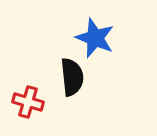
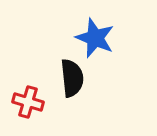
black semicircle: moved 1 px down
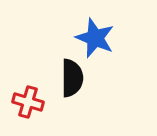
black semicircle: rotated 6 degrees clockwise
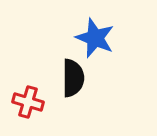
black semicircle: moved 1 px right
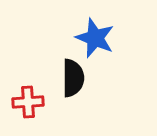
red cross: rotated 20 degrees counterclockwise
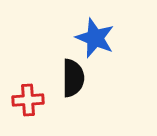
red cross: moved 2 px up
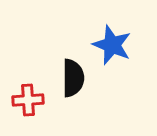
blue star: moved 17 px right, 7 px down
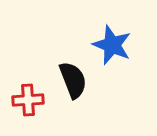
black semicircle: moved 2 px down; rotated 21 degrees counterclockwise
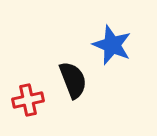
red cross: rotated 8 degrees counterclockwise
